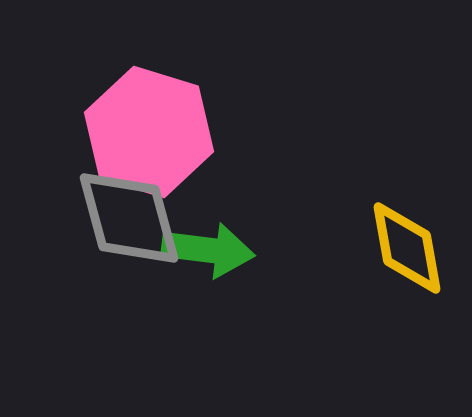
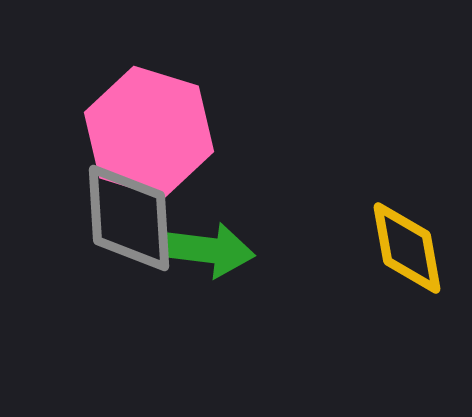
gray diamond: rotated 12 degrees clockwise
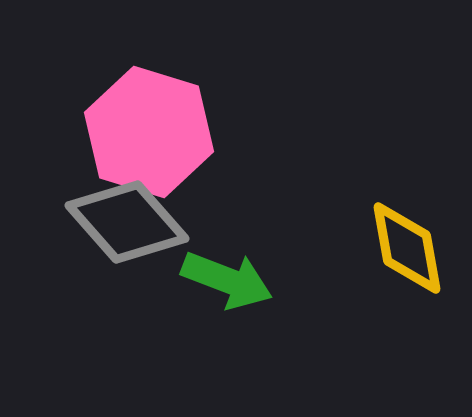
gray diamond: moved 2 px left, 4 px down; rotated 38 degrees counterclockwise
green arrow: moved 19 px right, 30 px down; rotated 14 degrees clockwise
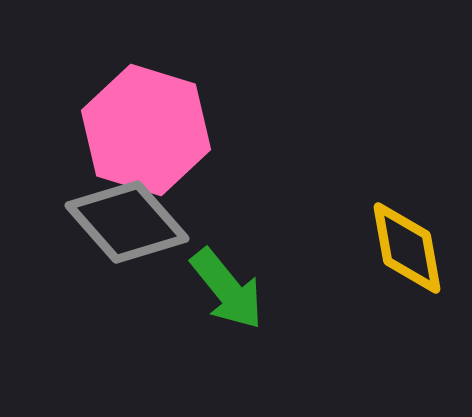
pink hexagon: moved 3 px left, 2 px up
green arrow: moved 9 px down; rotated 30 degrees clockwise
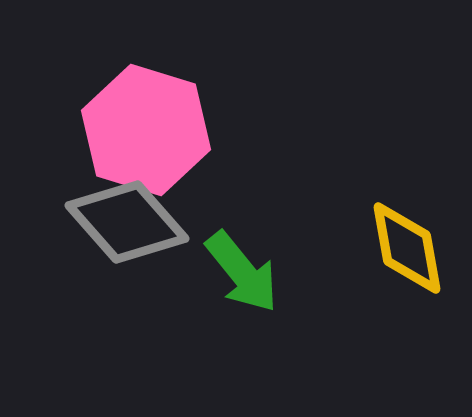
green arrow: moved 15 px right, 17 px up
